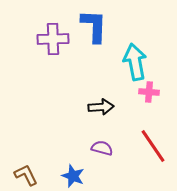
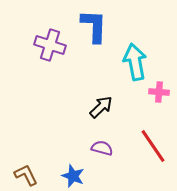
purple cross: moved 3 px left, 6 px down; rotated 20 degrees clockwise
pink cross: moved 10 px right
black arrow: rotated 40 degrees counterclockwise
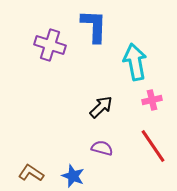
pink cross: moved 7 px left, 8 px down; rotated 18 degrees counterclockwise
brown L-shape: moved 5 px right, 2 px up; rotated 30 degrees counterclockwise
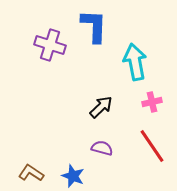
pink cross: moved 2 px down
red line: moved 1 px left
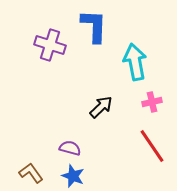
purple semicircle: moved 32 px left
brown L-shape: rotated 20 degrees clockwise
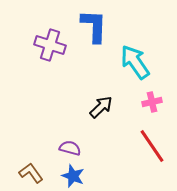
cyan arrow: rotated 24 degrees counterclockwise
